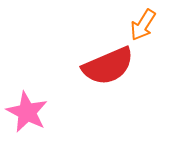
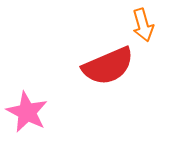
orange arrow: rotated 48 degrees counterclockwise
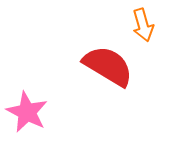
red semicircle: rotated 126 degrees counterclockwise
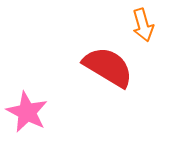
red semicircle: moved 1 px down
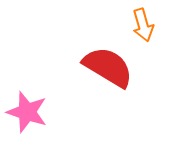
pink star: rotated 9 degrees counterclockwise
